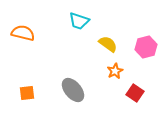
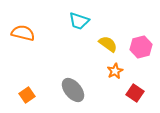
pink hexagon: moved 5 px left
orange square: moved 2 px down; rotated 28 degrees counterclockwise
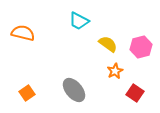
cyan trapezoid: rotated 10 degrees clockwise
gray ellipse: moved 1 px right
orange square: moved 2 px up
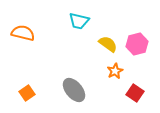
cyan trapezoid: rotated 15 degrees counterclockwise
pink hexagon: moved 4 px left, 3 px up
